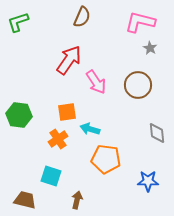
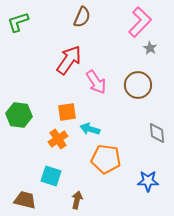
pink L-shape: rotated 120 degrees clockwise
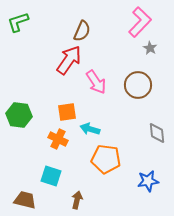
brown semicircle: moved 14 px down
orange cross: rotated 30 degrees counterclockwise
blue star: rotated 10 degrees counterclockwise
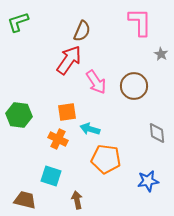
pink L-shape: rotated 44 degrees counterclockwise
gray star: moved 11 px right, 6 px down
brown circle: moved 4 px left, 1 px down
brown arrow: rotated 24 degrees counterclockwise
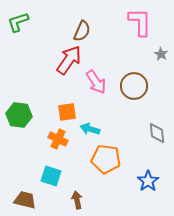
blue star: rotated 25 degrees counterclockwise
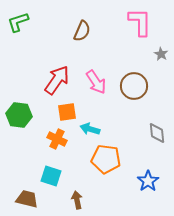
red arrow: moved 12 px left, 20 px down
orange cross: moved 1 px left
brown trapezoid: moved 2 px right, 1 px up
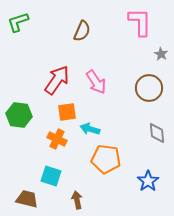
brown circle: moved 15 px right, 2 px down
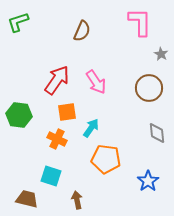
cyan arrow: moved 1 px right, 1 px up; rotated 108 degrees clockwise
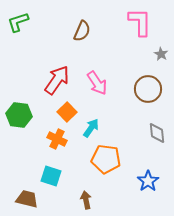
pink arrow: moved 1 px right, 1 px down
brown circle: moved 1 px left, 1 px down
orange square: rotated 36 degrees counterclockwise
brown arrow: moved 9 px right
